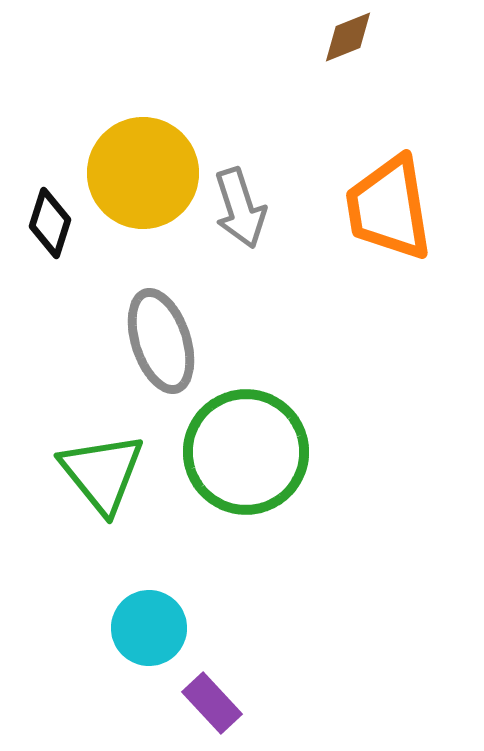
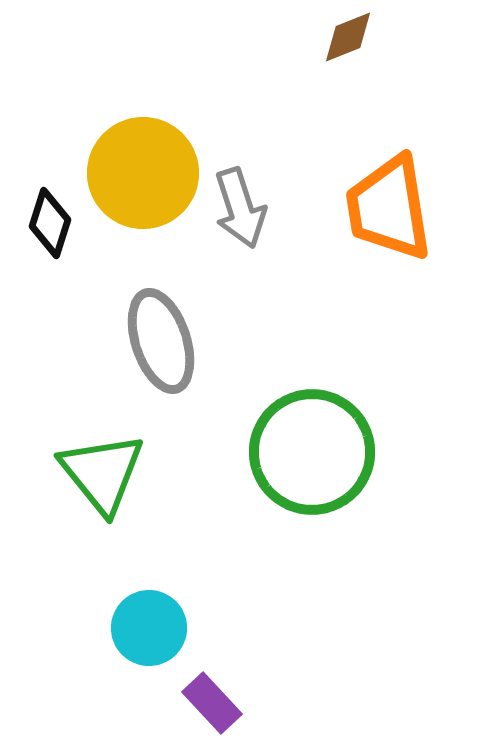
green circle: moved 66 px right
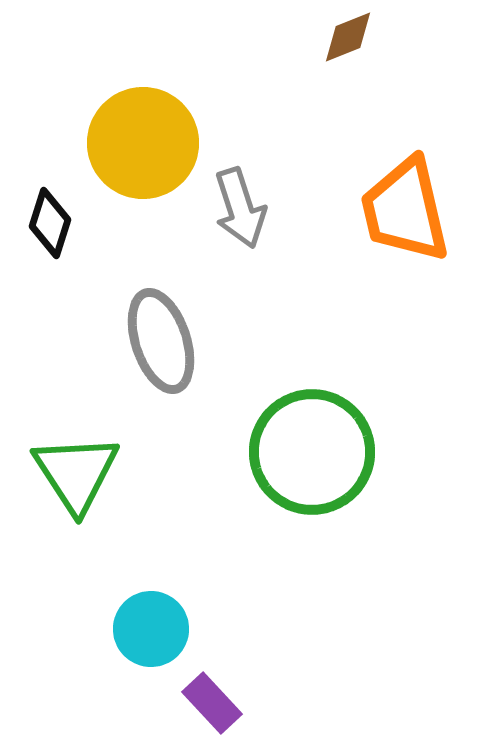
yellow circle: moved 30 px up
orange trapezoid: moved 16 px right, 2 px down; rotated 4 degrees counterclockwise
green triangle: moved 26 px left; rotated 6 degrees clockwise
cyan circle: moved 2 px right, 1 px down
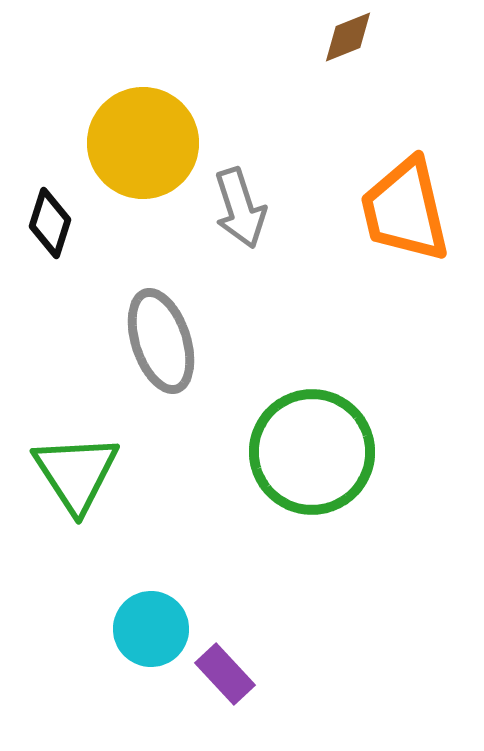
purple rectangle: moved 13 px right, 29 px up
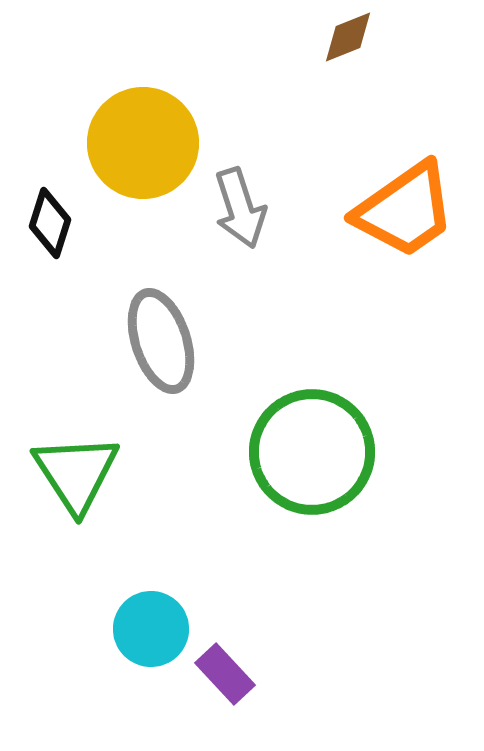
orange trapezoid: rotated 112 degrees counterclockwise
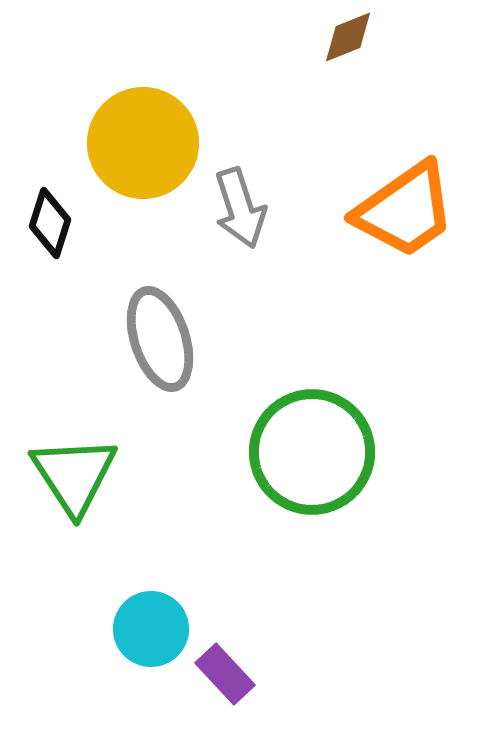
gray ellipse: moved 1 px left, 2 px up
green triangle: moved 2 px left, 2 px down
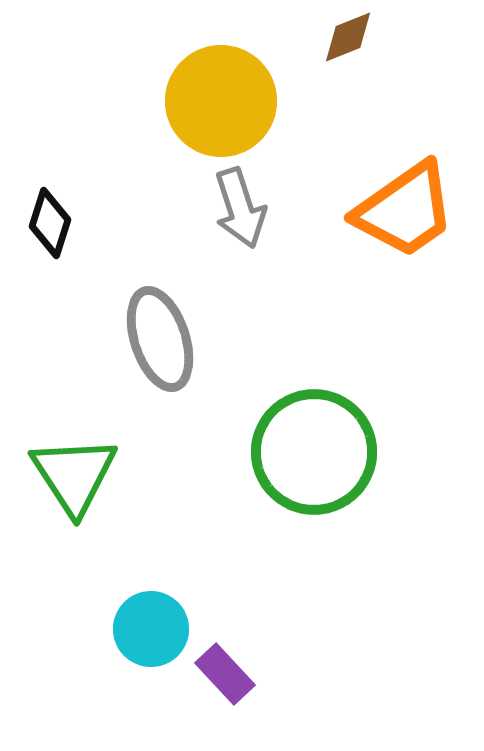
yellow circle: moved 78 px right, 42 px up
green circle: moved 2 px right
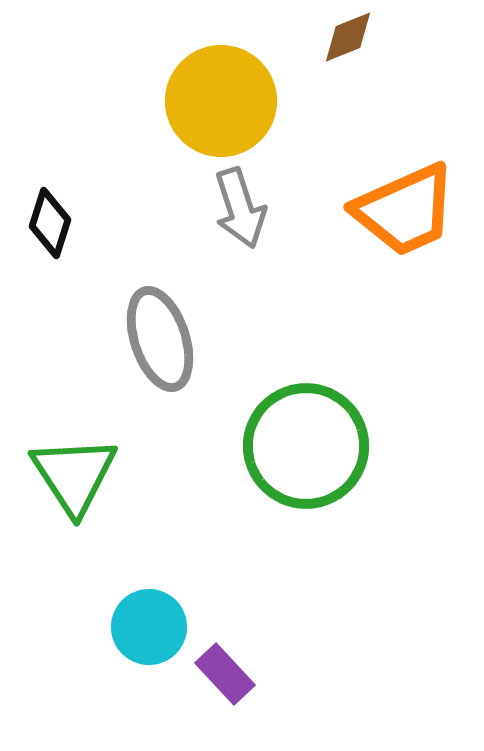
orange trapezoid: rotated 11 degrees clockwise
green circle: moved 8 px left, 6 px up
cyan circle: moved 2 px left, 2 px up
